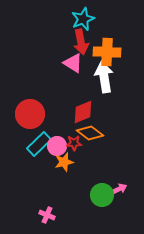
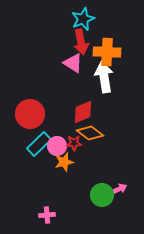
pink cross: rotated 28 degrees counterclockwise
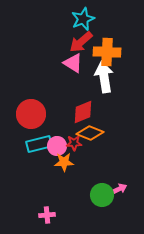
red arrow: rotated 60 degrees clockwise
red circle: moved 1 px right
orange diamond: rotated 16 degrees counterclockwise
cyan rectangle: rotated 30 degrees clockwise
orange star: rotated 12 degrees clockwise
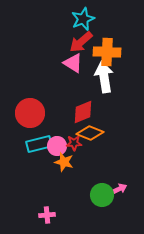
red circle: moved 1 px left, 1 px up
orange star: rotated 18 degrees clockwise
